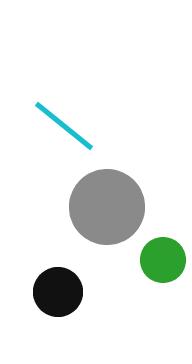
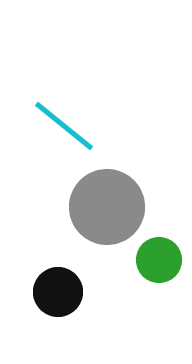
green circle: moved 4 px left
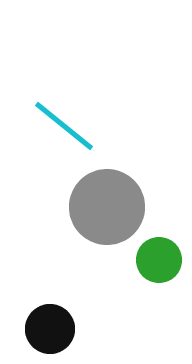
black circle: moved 8 px left, 37 px down
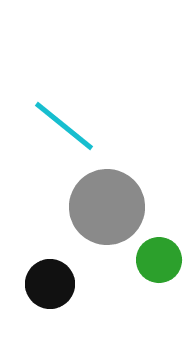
black circle: moved 45 px up
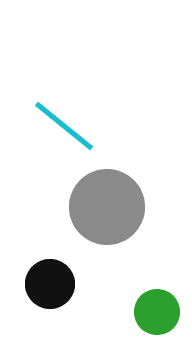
green circle: moved 2 px left, 52 px down
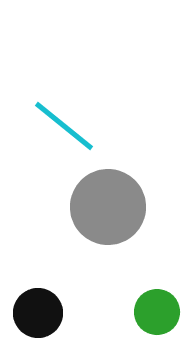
gray circle: moved 1 px right
black circle: moved 12 px left, 29 px down
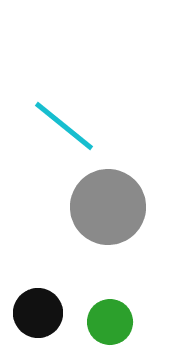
green circle: moved 47 px left, 10 px down
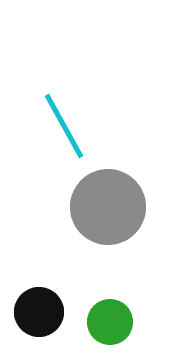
cyan line: rotated 22 degrees clockwise
black circle: moved 1 px right, 1 px up
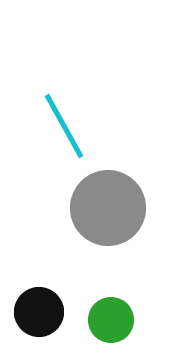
gray circle: moved 1 px down
green circle: moved 1 px right, 2 px up
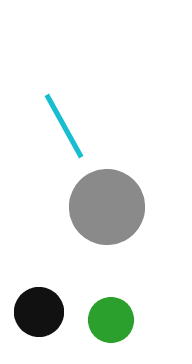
gray circle: moved 1 px left, 1 px up
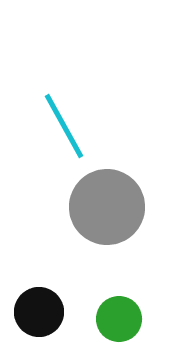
green circle: moved 8 px right, 1 px up
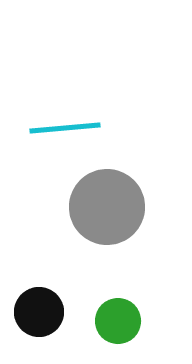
cyan line: moved 1 px right, 2 px down; rotated 66 degrees counterclockwise
green circle: moved 1 px left, 2 px down
